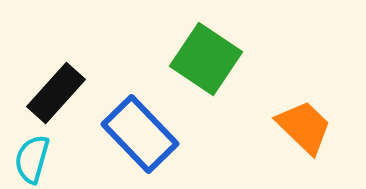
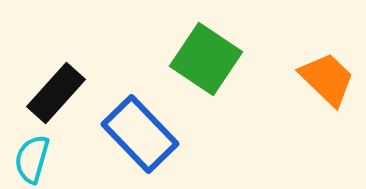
orange trapezoid: moved 23 px right, 48 px up
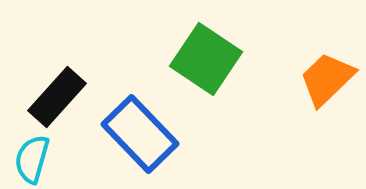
orange trapezoid: rotated 88 degrees counterclockwise
black rectangle: moved 1 px right, 4 px down
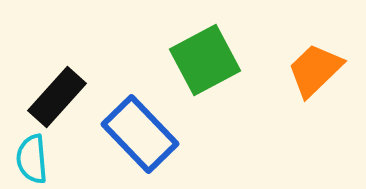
green square: moved 1 px left, 1 px down; rotated 28 degrees clockwise
orange trapezoid: moved 12 px left, 9 px up
cyan semicircle: rotated 21 degrees counterclockwise
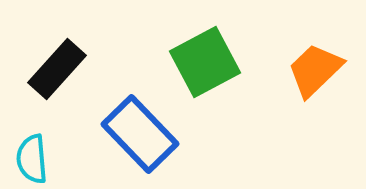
green square: moved 2 px down
black rectangle: moved 28 px up
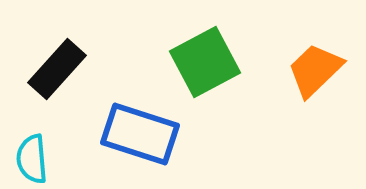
blue rectangle: rotated 28 degrees counterclockwise
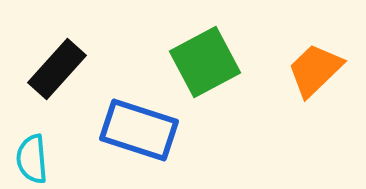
blue rectangle: moved 1 px left, 4 px up
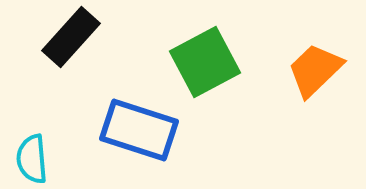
black rectangle: moved 14 px right, 32 px up
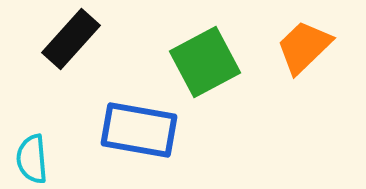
black rectangle: moved 2 px down
orange trapezoid: moved 11 px left, 23 px up
blue rectangle: rotated 8 degrees counterclockwise
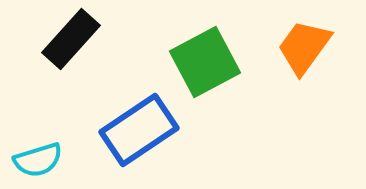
orange trapezoid: rotated 10 degrees counterclockwise
blue rectangle: rotated 44 degrees counterclockwise
cyan semicircle: moved 6 px right, 1 px down; rotated 102 degrees counterclockwise
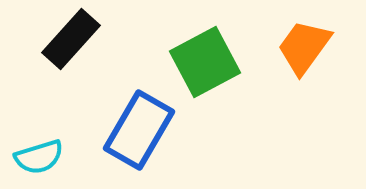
blue rectangle: rotated 26 degrees counterclockwise
cyan semicircle: moved 1 px right, 3 px up
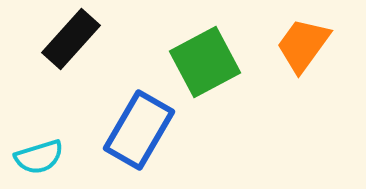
orange trapezoid: moved 1 px left, 2 px up
